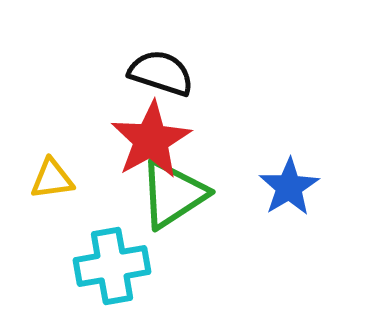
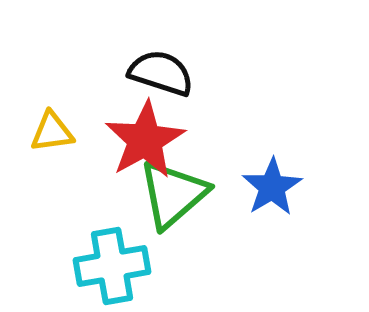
red star: moved 6 px left
yellow triangle: moved 47 px up
blue star: moved 17 px left
green triangle: rotated 8 degrees counterclockwise
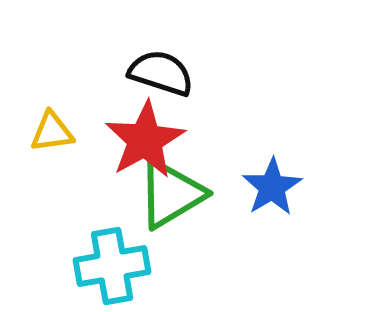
green triangle: moved 2 px left; rotated 10 degrees clockwise
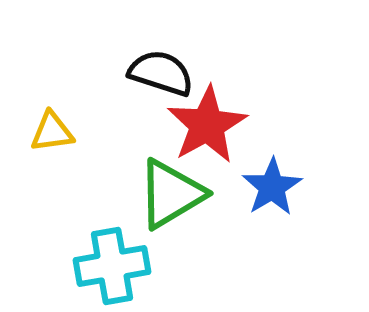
red star: moved 62 px right, 15 px up
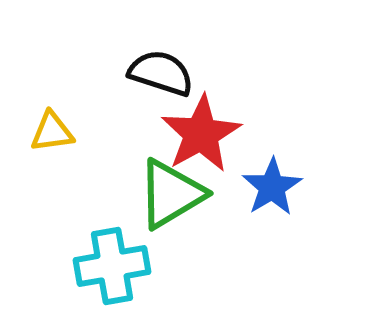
red star: moved 6 px left, 9 px down
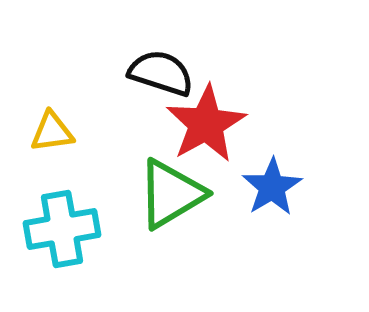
red star: moved 5 px right, 10 px up
cyan cross: moved 50 px left, 37 px up
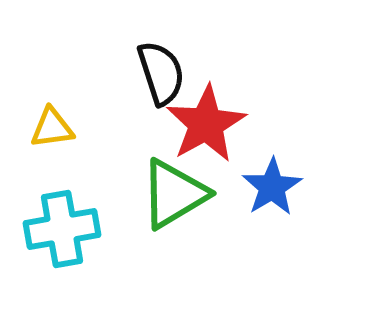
black semicircle: rotated 54 degrees clockwise
yellow triangle: moved 4 px up
green triangle: moved 3 px right
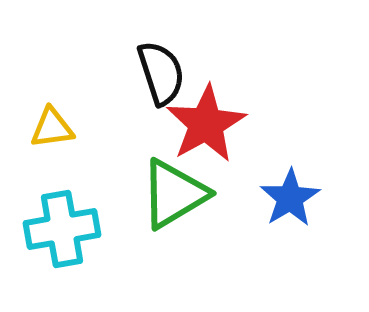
blue star: moved 18 px right, 11 px down
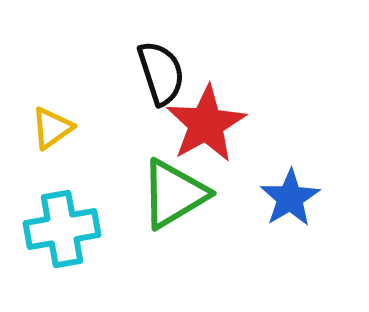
yellow triangle: rotated 27 degrees counterclockwise
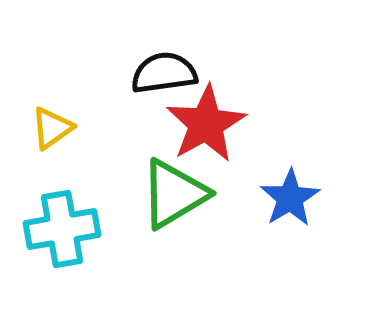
black semicircle: moved 3 px right; rotated 80 degrees counterclockwise
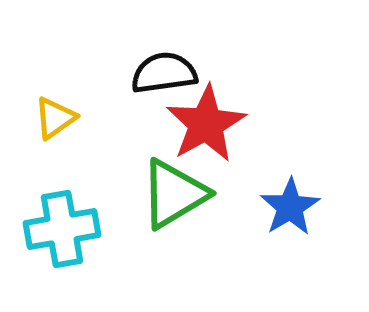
yellow triangle: moved 3 px right, 10 px up
blue star: moved 9 px down
